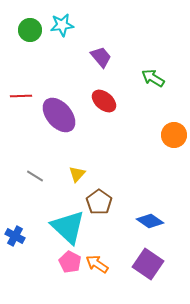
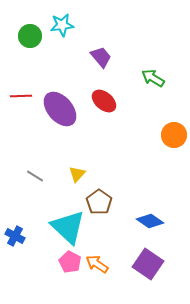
green circle: moved 6 px down
purple ellipse: moved 1 px right, 6 px up
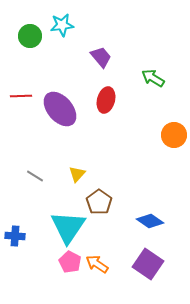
red ellipse: moved 2 px right, 1 px up; rotated 65 degrees clockwise
cyan triangle: rotated 21 degrees clockwise
blue cross: rotated 24 degrees counterclockwise
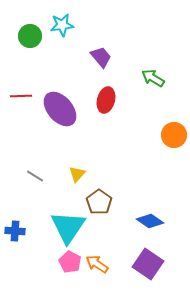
blue cross: moved 5 px up
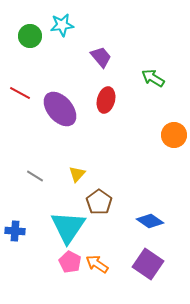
red line: moved 1 px left, 3 px up; rotated 30 degrees clockwise
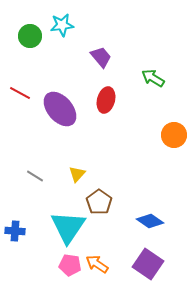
pink pentagon: moved 3 px down; rotated 20 degrees counterclockwise
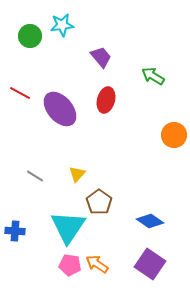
green arrow: moved 2 px up
purple square: moved 2 px right
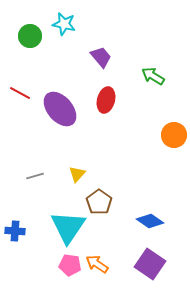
cyan star: moved 2 px right, 1 px up; rotated 20 degrees clockwise
gray line: rotated 48 degrees counterclockwise
